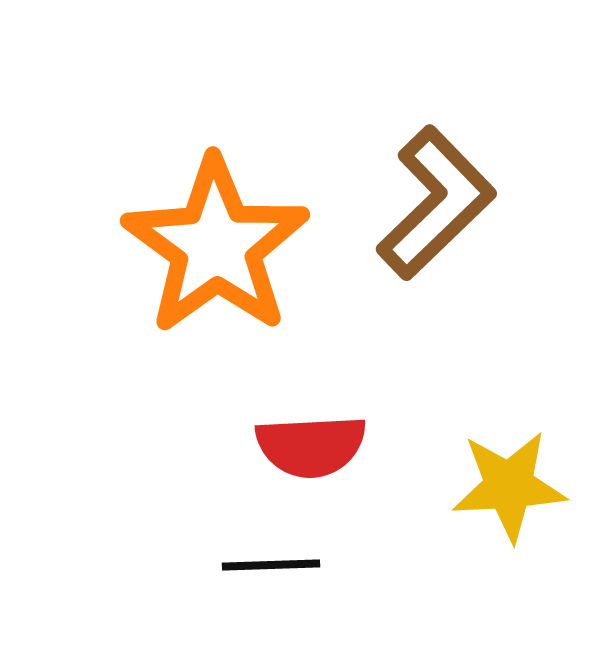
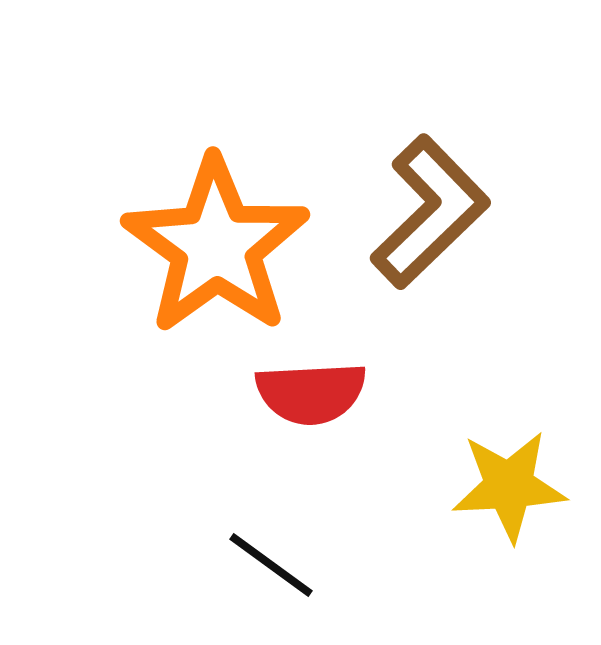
brown L-shape: moved 6 px left, 9 px down
red semicircle: moved 53 px up
black line: rotated 38 degrees clockwise
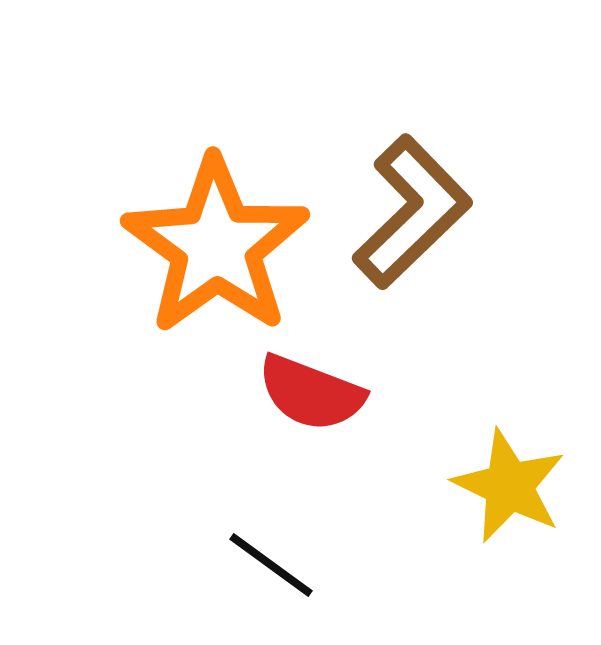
brown L-shape: moved 18 px left
red semicircle: rotated 24 degrees clockwise
yellow star: rotated 29 degrees clockwise
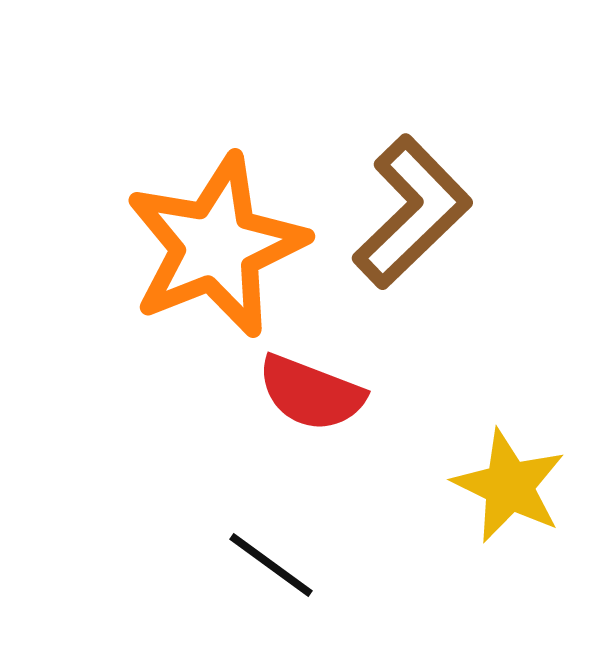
orange star: rotated 14 degrees clockwise
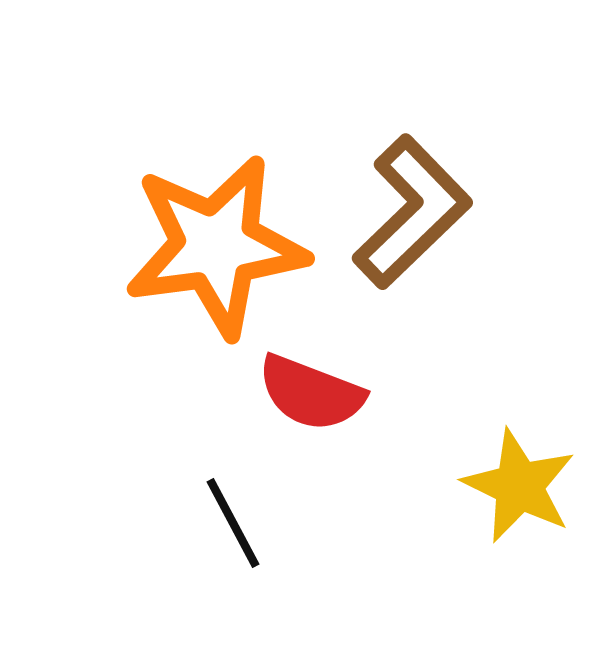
orange star: rotated 14 degrees clockwise
yellow star: moved 10 px right
black line: moved 38 px left, 42 px up; rotated 26 degrees clockwise
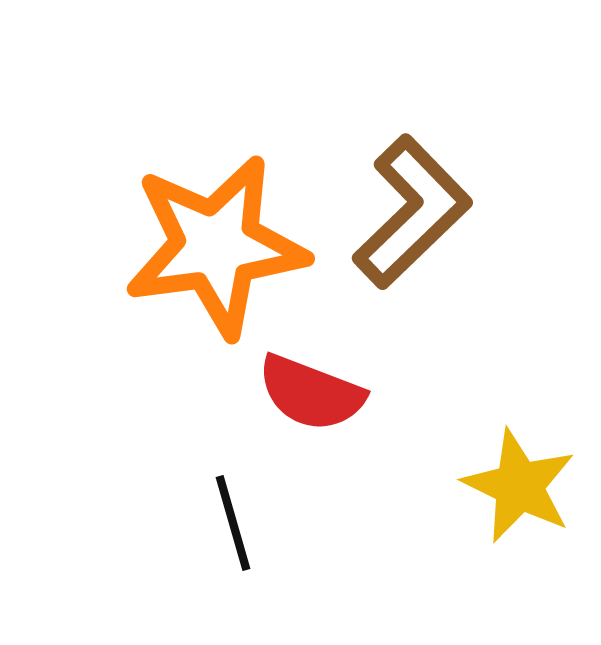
black line: rotated 12 degrees clockwise
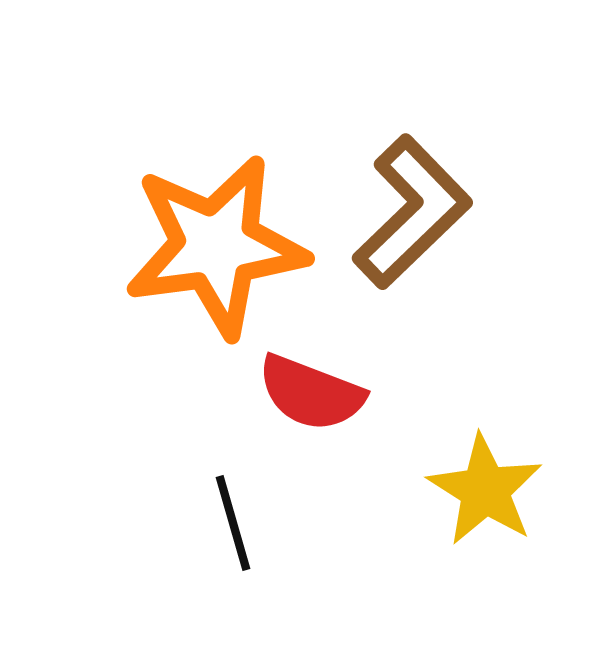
yellow star: moved 34 px left, 4 px down; rotated 6 degrees clockwise
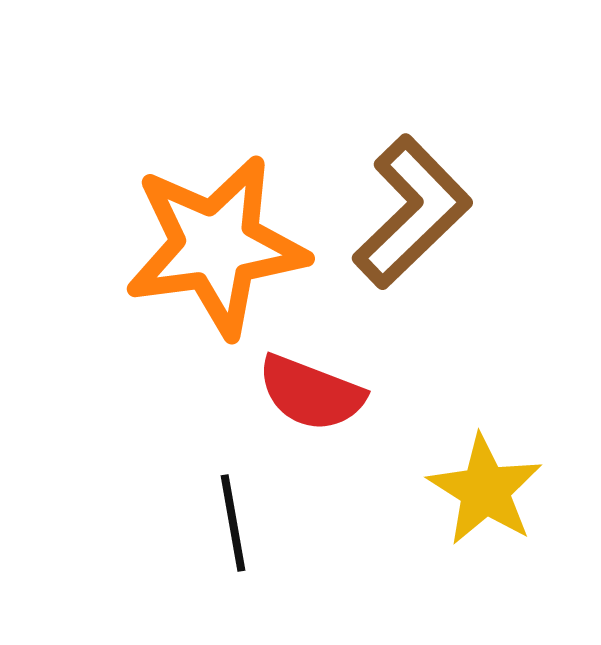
black line: rotated 6 degrees clockwise
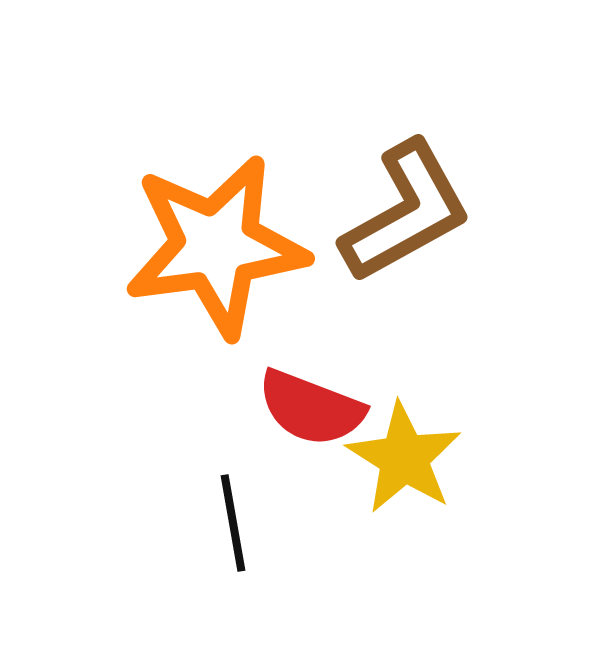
brown L-shape: moved 6 px left; rotated 15 degrees clockwise
red semicircle: moved 15 px down
yellow star: moved 81 px left, 32 px up
